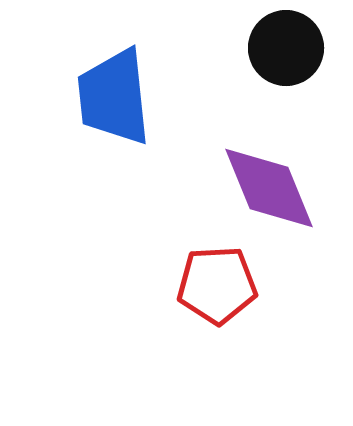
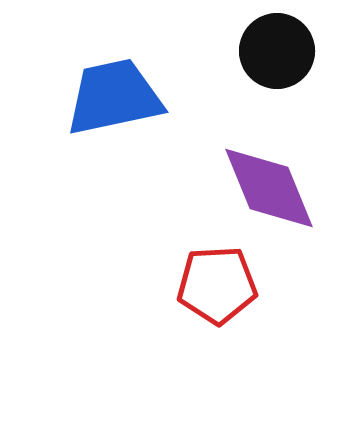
black circle: moved 9 px left, 3 px down
blue trapezoid: rotated 84 degrees clockwise
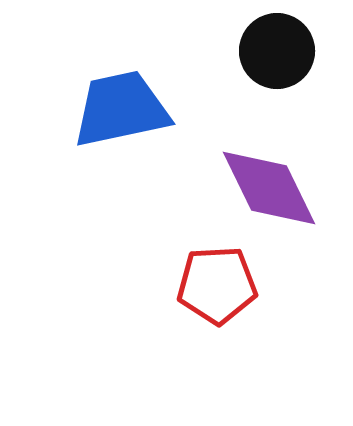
blue trapezoid: moved 7 px right, 12 px down
purple diamond: rotated 4 degrees counterclockwise
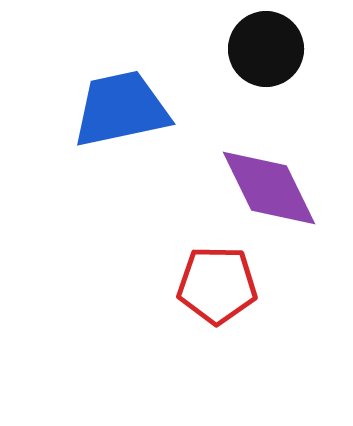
black circle: moved 11 px left, 2 px up
red pentagon: rotated 4 degrees clockwise
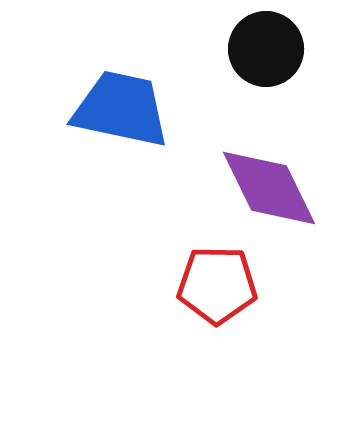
blue trapezoid: rotated 24 degrees clockwise
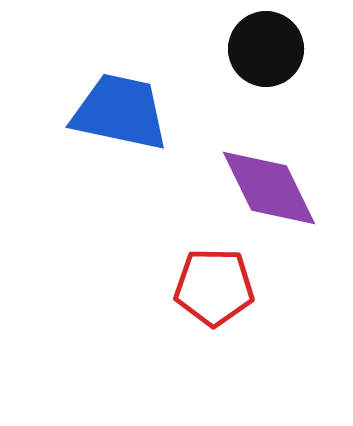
blue trapezoid: moved 1 px left, 3 px down
red pentagon: moved 3 px left, 2 px down
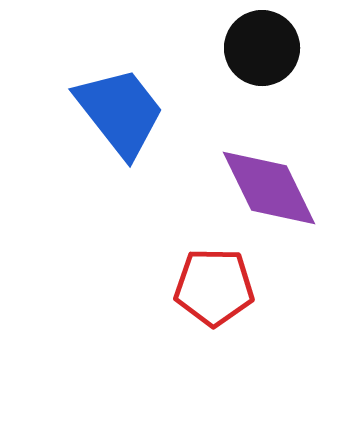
black circle: moved 4 px left, 1 px up
blue trapezoid: rotated 40 degrees clockwise
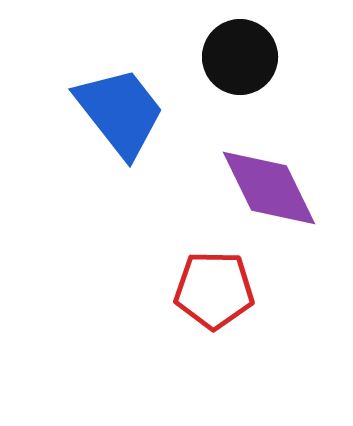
black circle: moved 22 px left, 9 px down
red pentagon: moved 3 px down
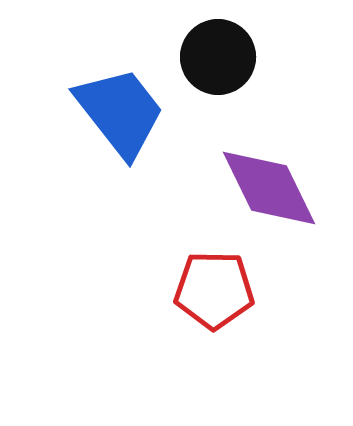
black circle: moved 22 px left
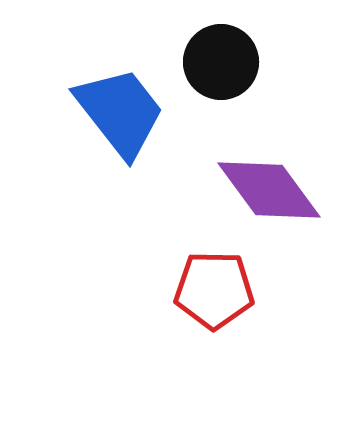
black circle: moved 3 px right, 5 px down
purple diamond: moved 2 px down; rotated 10 degrees counterclockwise
